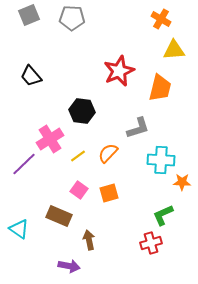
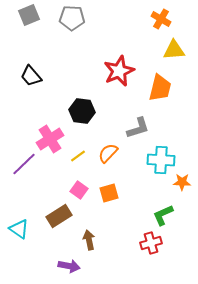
brown rectangle: rotated 55 degrees counterclockwise
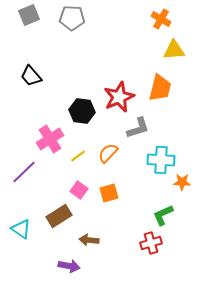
red star: moved 26 px down
purple line: moved 8 px down
cyan triangle: moved 2 px right
brown arrow: rotated 72 degrees counterclockwise
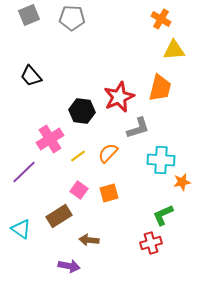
orange star: rotated 12 degrees counterclockwise
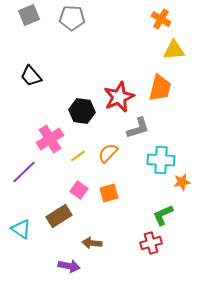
brown arrow: moved 3 px right, 3 px down
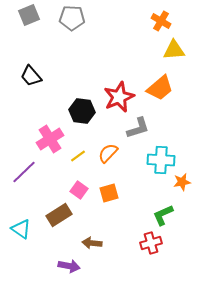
orange cross: moved 2 px down
orange trapezoid: rotated 36 degrees clockwise
brown rectangle: moved 1 px up
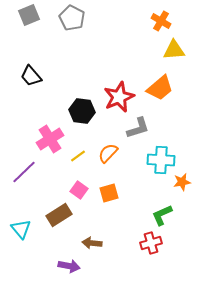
gray pentagon: rotated 25 degrees clockwise
green L-shape: moved 1 px left
cyan triangle: rotated 15 degrees clockwise
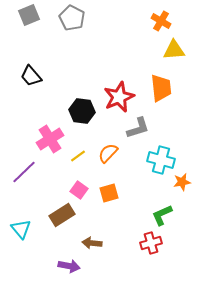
orange trapezoid: moved 1 px right; rotated 56 degrees counterclockwise
cyan cross: rotated 12 degrees clockwise
brown rectangle: moved 3 px right
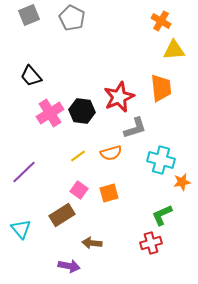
gray L-shape: moved 3 px left
pink cross: moved 26 px up
orange semicircle: moved 3 px right; rotated 150 degrees counterclockwise
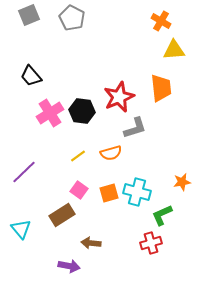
cyan cross: moved 24 px left, 32 px down
brown arrow: moved 1 px left
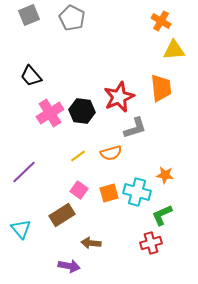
orange star: moved 17 px left, 7 px up; rotated 18 degrees clockwise
